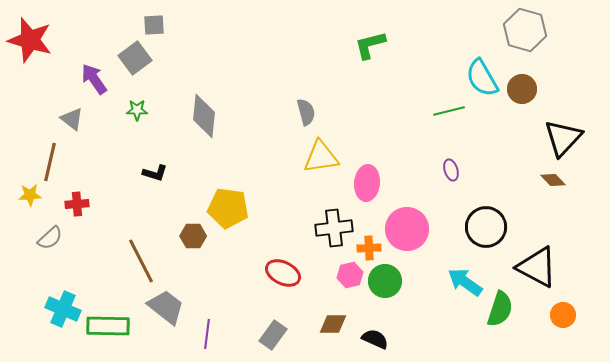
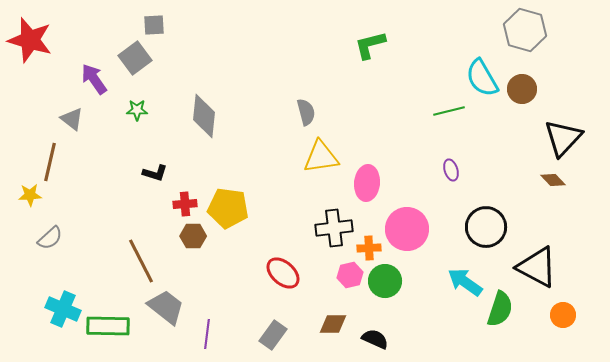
red cross at (77, 204): moved 108 px right
red ellipse at (283, 273): rotated 16 degrees clockwise
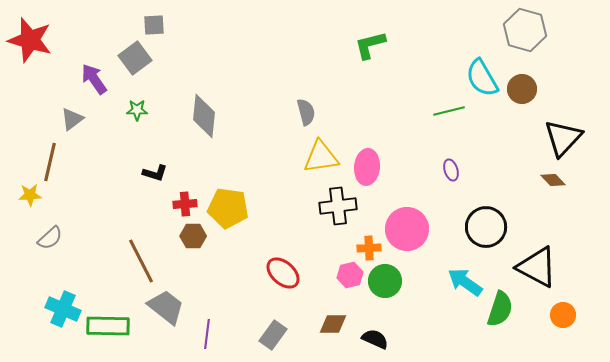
gray triangle at (72, 119): rotated 45 degrees clockwise
pink ellipse at (367, 183): moved 16 px up
black cross at (334, 228): moved 4 px right, 22 px up
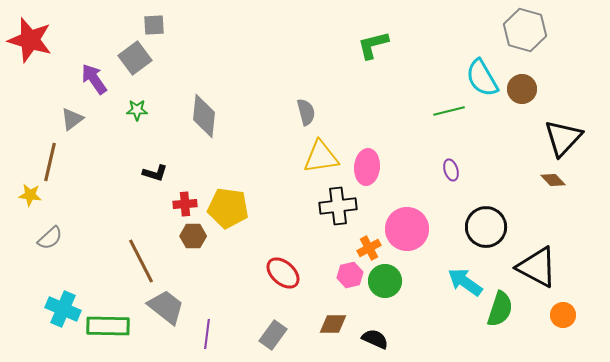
green L-shape at (370, 45): moved 3 px right
yellow star at (30, 195): rotated 10 degrees clockwise
orange cross at (369, 248): rotated 25 degrees counterclockwise
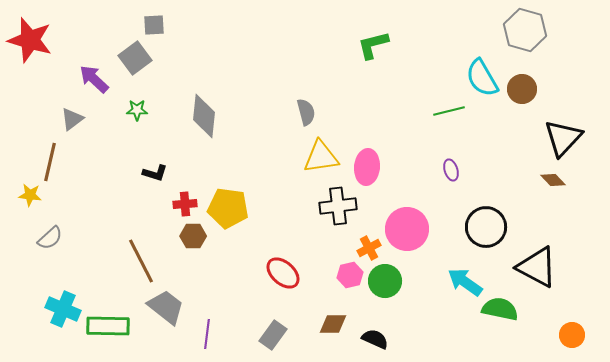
purple arrow at (94, 79): rotated 12 degrees counterclockwise
green semicircle at (500, 309): rotated 96 degrees counterclockwise
orange circle at (563, 315): moved 9 px right, 20 px down
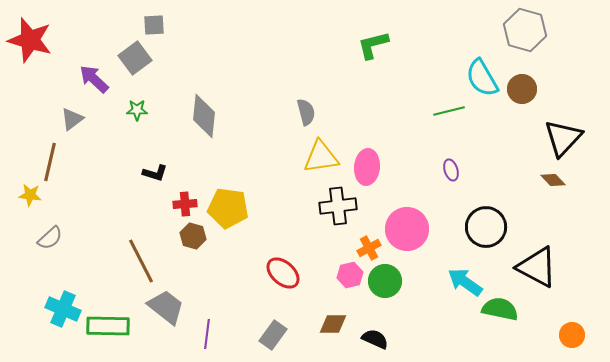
brown hexagon at (193, 236): rotated 15 degrees clockwise
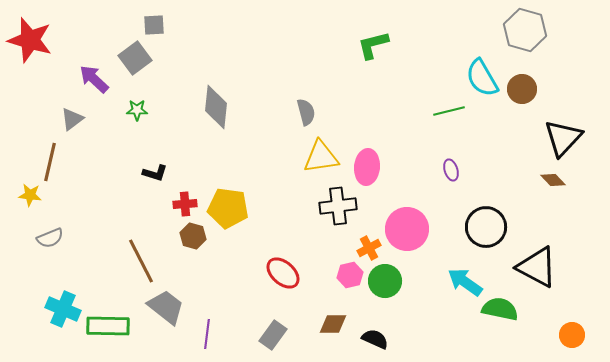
gray diamond at (204, 116): moved 12 px right, 9 px up
gray semicircle at (50, 238): rotated 20 degrees clockwise
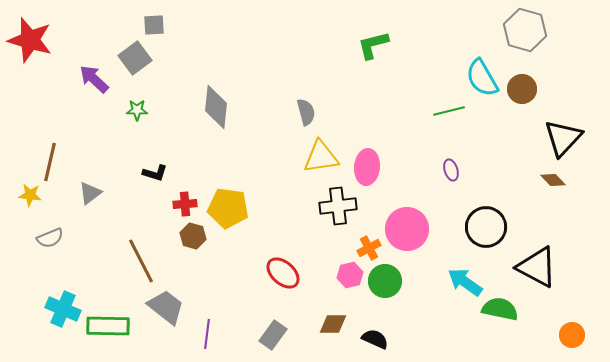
gray triangle at (72, 119): moved 18 px right, 74 px down
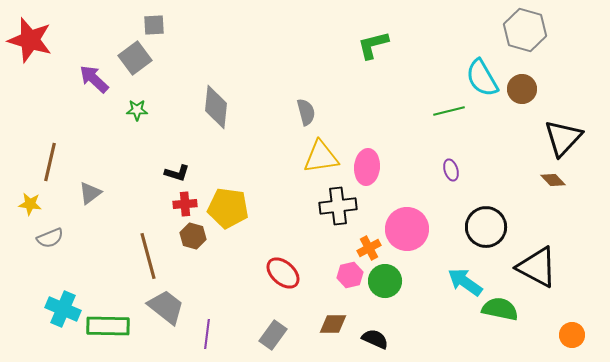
black L-shape at (155, 173): moved 22 px right
yellow star at (30, 195): moved 9 px down
brown line at (141, 261): moved 7 px right, 5 px up; rotated 12 degrees clockwise
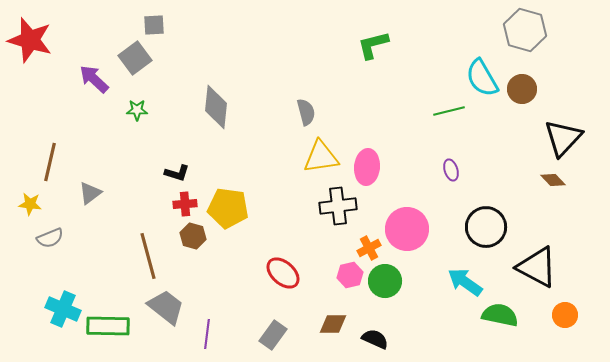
green semicircle at (500, 309): moved 6 px down
orange circle at (572, 335): moved 7 px left, 20 px up
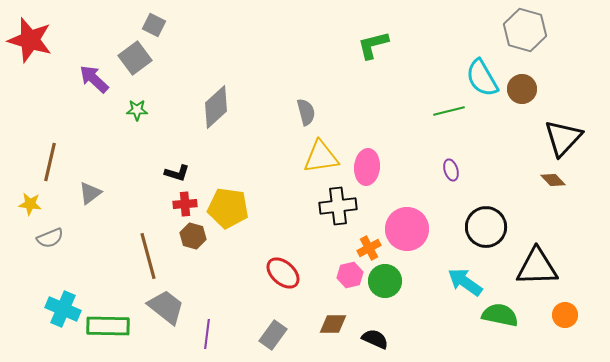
gray square at (154, 25): rotated 30 degrees clockwise
gray diamond at (216, 107): rotated 42 degrees clockwise
black triangle at (537, 267): rotated 30 degrees counterclockwise
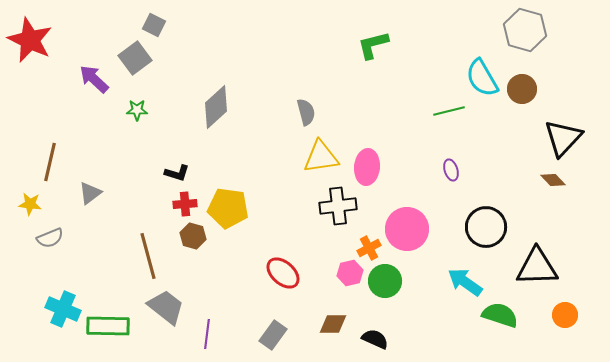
red star at (30, 40): rotated 9 degrees clockwise
pink hexagon at (350, 275): moved 2 px up
green semicircle at (500, 315): rotated 6 degrees clockwise
